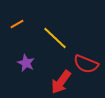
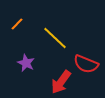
orange line: rotated 16 degrees counterclockwise
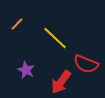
purple star: moved 7 px down
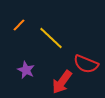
orange line: moved 2 px right, 1 px down
yellow line: moved 4 px left
red arrow: moved 1 px right
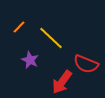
orange line: moved 2 px down
purple star: moved 4 px right, 10 px up
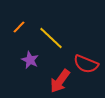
red arrow: moved 2 px left, 1 px up
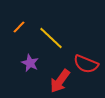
purple star: moved 3 px down
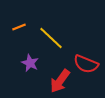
orange line: rotated 24 degrees clockwise
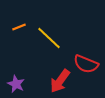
yellow line: moved 2 px left
purple star: moved 14 px left, 21 px down
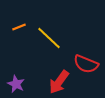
red arrow: moved 1 px left, 1 px down
